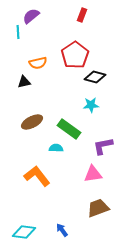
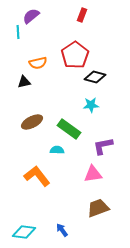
cyan semicircle: moved 1 px right, 2 px down
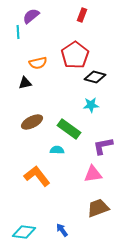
black triangle: moved 1 px right, 1 px down
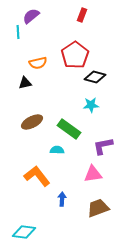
blue arrow: moved 31 px up; rotated 40 degrees clockwise
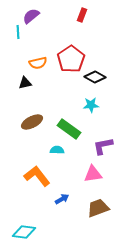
red pentagon: moved 4 px left, 4 px down
black diamond: rotated 15 degrees clockwise
blue arrow: rotated 56 degrees clockwise
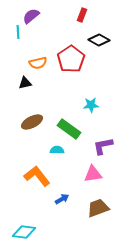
black diamond: moved 4 px right, 37 px up
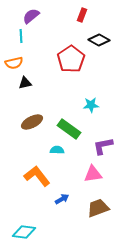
cyan line: moved 3 px right, 4 px down
orange semicircle: moved 24 px left
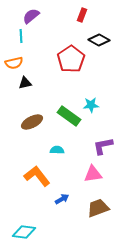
green rectangle: moved 13 px up
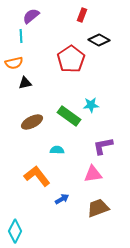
cyan diamond: moved 9 px left, 1 px up; rotated 70 degrees counterclockwise
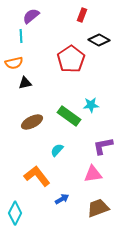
cyan semicircle: rotated 48 degrees counterclockwise
cyan diamond: moved 18 px up
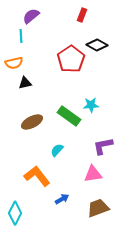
black diamond: moved 2 px left, 5 px down
